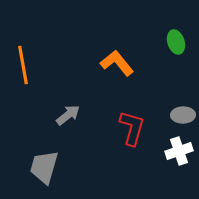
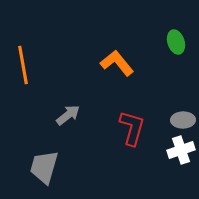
gray ellipse: moved 5 px down
white cross: moved 2 px right, 1 px up
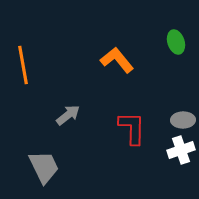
orange L-shape: moved 3 px up
red L-shape: rotated 15 degrees counterclockwise
gray trapezoid: rotated 138 degrees clockwise
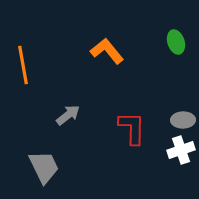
orange L-shape: moved 10 px left, 9 px up
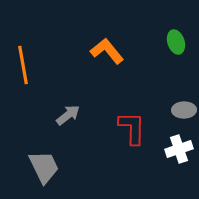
gray ellipse: moved 1 px right, 10 px up
white cross: moved 2 px left, 1 px up
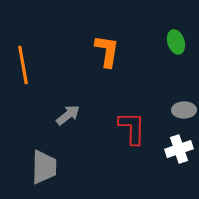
orange L-shape: rotated 48 degrees clockwise
gray trapezoid: rotated 27 degrees clockwise
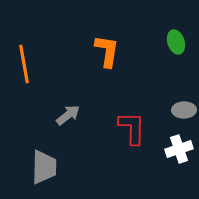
orange line: moved 1 px right, 1 px up
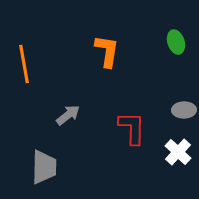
white cross: moved 1 px left, 3 px down; rotated 28 degrees counterclockwise
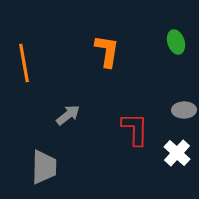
orange line: moved 1 px up
red L-shape: moved 3 px right, 1 px down
white cross: moved 1 px left, 1 px down
